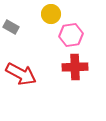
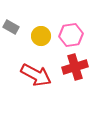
yellow circle: moved 10 px left, 22 px down
red cross: rotated 15 degrees counterclockwise
red arrow: moved 15 px right, 1 px down
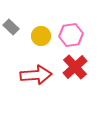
gray rectangle: rotated 14 degrees clockwise
red cross: rotated 25 degrees counterclockwise
red arrow: rotated 32 degrees counterclockwise
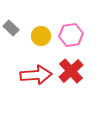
gray rectangle: moved 1 px down
red cross: moved 4 px left, 4 px down
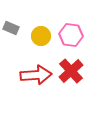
gray rectangle: rotated 21 degrees counterclockwise
pink hexagon: rotated 15 degrees clockwise
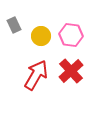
gray rectangle: moved 3 px right, 3 px up; rotated 42 degrees clockwise
red arrow: rotated 56 degrees counterclockwise
